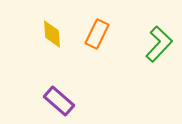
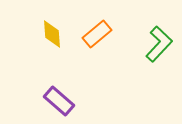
orange rectangle: rotated 24 degrees clockwise
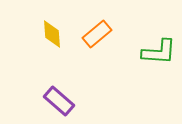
green L-shape: moved 8 px down; rotated 51 degrees clockwise
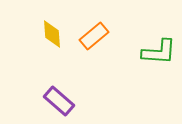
orange rectangle: moved 3 px left, 2 px down
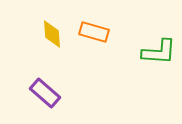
orange rectangle: moved 4 px up; rotated 56 degrees clockwise
purple rectangle: moved 14 px left, 8 px up
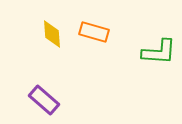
purple rectangle: moved 1 px left, 7 px down
